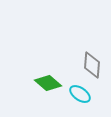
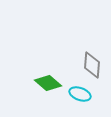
cyan ellipse: rotated 15 degrees counterclockwise
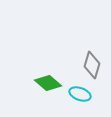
gray diamond: rotated 12 degrees clockwise
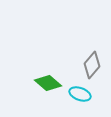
gray diamond: rotated 24 degrees clockwise
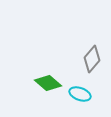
gray diamond: moved 6 px up
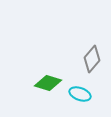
green diamond: rotated 24 degrees counterclockwise
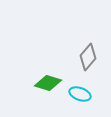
gray diamond: moved 4 px left, 2 px up
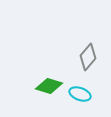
green diamond: moved 1 px right, 3 px down
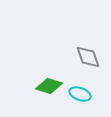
gray diamond: rotated 60 degrees counterclockwise
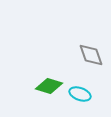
gray diamond: moved 3 px right, 2 px up
